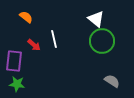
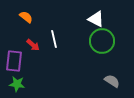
white triangle: rotated 12 degrees counterclockwise
red arrow: moved 1 px left
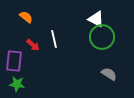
green circle: moved 4 px up
gray semicircle: moved 3 px left, 7 px up
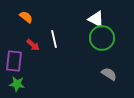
green circle: moved 1 px down
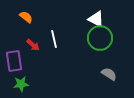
green circle: moved 2 px left
purple rectangle: rotated 15 degrees counterclockwise
green star: moved 4 px right; rotated 14 degrees counterclockwise
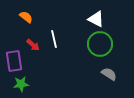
green circle: moved 6 px down
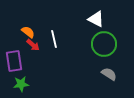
orange semicircle: moved 2 px right, 15 px down
green circle: moved 4 px right
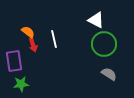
white triangle: moved 1 px down
red arrow: rotated 32 degrees clockwise
